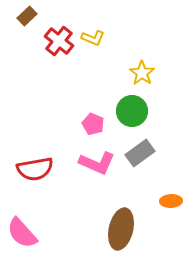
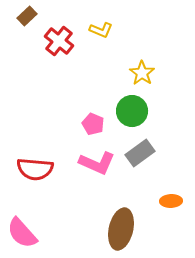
yellow L-shape: moved 8 px right, 8 px up
red semicircle: rotated 15 degrees clockwise
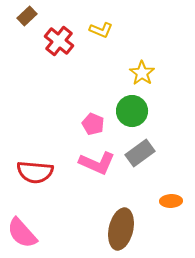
red semicircle: moved 3 px down
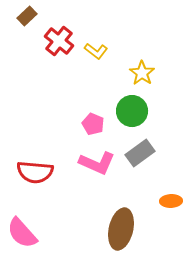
yellow L-shape: moved 5 px left, 21 px down; rotated 15 degrees clockwise
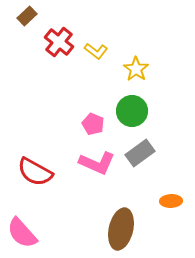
red cross: moved 1 px down
yellow star: moved 6 px left, 4 px up
red semicircle: rotated 24 degrees clockwise
